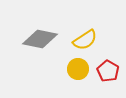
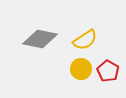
yellow circle: moved 3 px right
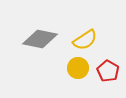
yellow circle: moved 3 px left, 1 px up
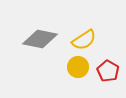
yellow semicircle: moved 1 px left
yellow circle: moved 1 px up
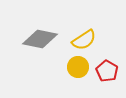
red pentagon: moved 1 px left
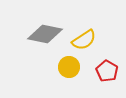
gray diamond: moved 5 px right, 5 px up
yellow circle: moved 9 px left
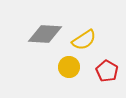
gray diamond: rotated 8 degrees counterclockwise
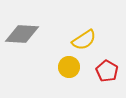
gray diamond: moved 23 px left
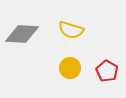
yellow semicircle: moved 13 px left, 10 px up; rotated 50 degrees clockwise
yellow circle: moved 1 px right, 1 px down
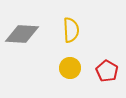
yellow semicircle: rotated 110 degrees counterclockwise
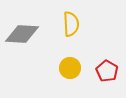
yellow semicircle: moved 6 px up
